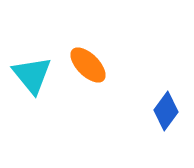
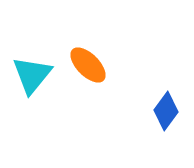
cyan triangle: rotated 18 degrees clockwise
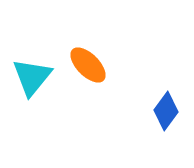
cyan triangle: moved 2 px down
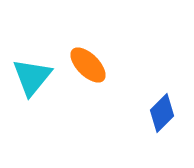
blue diamond: moved 4 px left, 2 px down; rotated 9 degrees clockwise
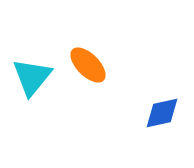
blue diamond: rotated 33 degrees clockwise
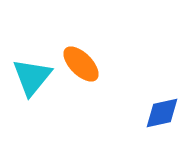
orange ellipse: moved 7 px left, 1 px up
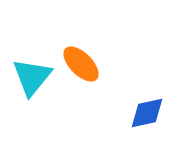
blue diamond: moved 15 px left
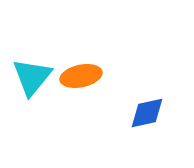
orange ellipse: moved 12 px down; rotated 57 degrees counterclockwise
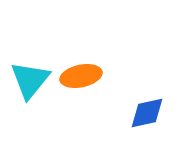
cyan triangle: moved 2 px left, 3 px down
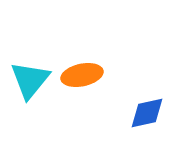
orange ellipse: moved 1 px right, 1 px up
